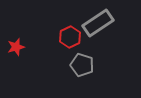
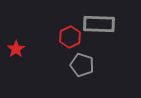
gray rectangle: moved 1 px right, 1 px down; rotated 36 degrees clockwise
red star: moved 2 px down; rotated 18 degrees counterclockwise
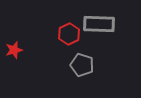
red hexagon: moved 1 px left, 3 px up
red star: moved 2 px left, 1 px down; rotated 18 degrees clockwise
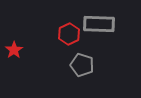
red star: rotated 18 degrees counterclockwise
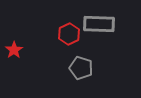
gray pentagon: moved 1 px left, 3 px down
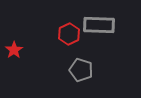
gray rectangle: moved 1 px down
gray pentagon: moved 2 px down
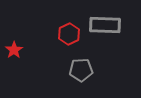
gray rectangle: moved 6 px right
gray pentagon: rotated 20 degrees counterclockwise
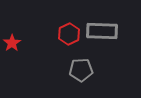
gray rectangle: moved 3 px left, 6 px down
red star: moved 2 px left, 7 px up
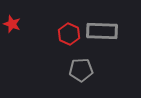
red hexagon: rotated 10 degrees counterclockwise
red star: moved 19 px up; rotated 18 degrees counterclockwise
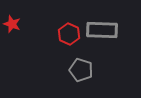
gray rectangle: moved 1 px up
gray pentagon: rotated 20 degrees clockwise
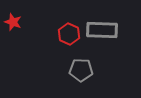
red star: moved 1 px right, 2 px up
gray pentagon: rotated 15 degrees counterclockwise
